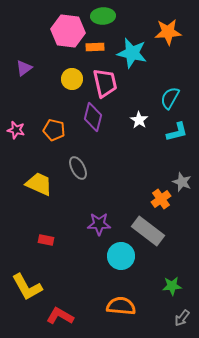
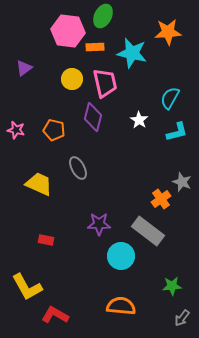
green ellipse: rotated 60 degrees counterclockwise
red L-shape: moved 5 px left, 1 px up
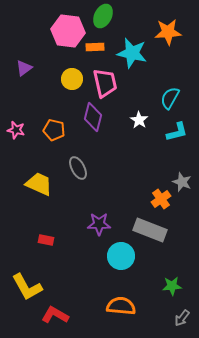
gray rectangle: moved 2 px right, 1 px up; rotated 16 degrees counterclockwise
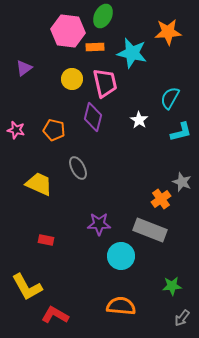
cyan L-shape: moved 4 px right
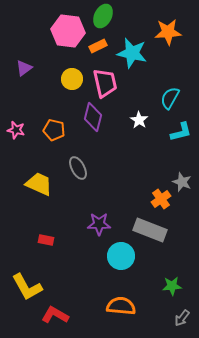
orange rectangle: moved 3 px right, 1 px up; rotated 24 degrees counterclockwise
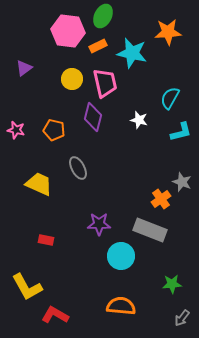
white star: rotated 18 degrees counterclockwise
green star: moved 2 px up
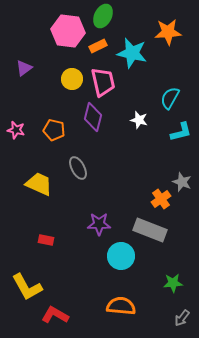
pink trapezoid: moved 2 px left, 1 px up
green star: moved 1 px right, 1 px up
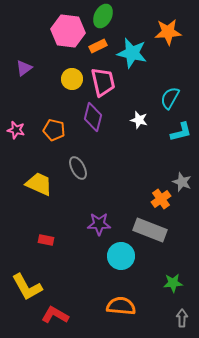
gray arrow: rotated 144 degrees clockwise
